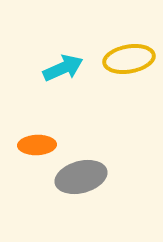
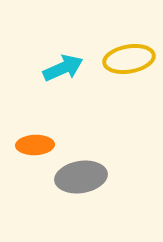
orange ellipse: moved 2 px left
gray ellipse: rotated 6 degrees clockwise
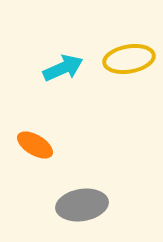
orange ellipse: rotated 33 degrees clockwise
gray ellipse: moved 1 px right, 28 px down
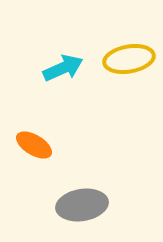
orange ellipse: moved 1 px left
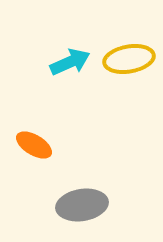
cyan arrow: moved 7 px right, 6 px up
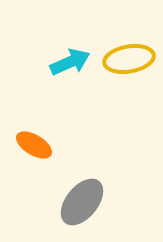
gray ellipse: moved 3 px up; rotated 42 degrees counterclockwise
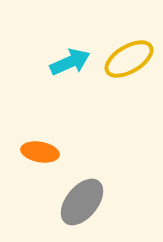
yellow ellipse: rotated 21 degrees counterclockwise
orange ellipse: moved 6 px right, 7 px down; rotated 21 degrees counterclockwise
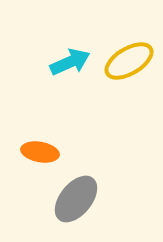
yellow ellipse: moved 2 px down
gray ellipse: moved 6 px left, 3 px up
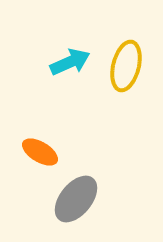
yellow ellipse: moved 3 px left, 5 px down; rotated 45 degrees counterclockwise
orange ellipse: rotated 21 degrees clockwise
